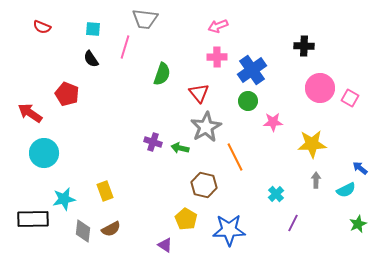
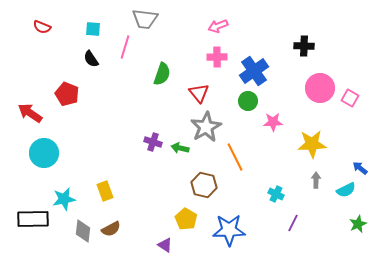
blue cross: moved 2 px right, 1 px down
cyan cross: rotated 21 degrees counterclockwise
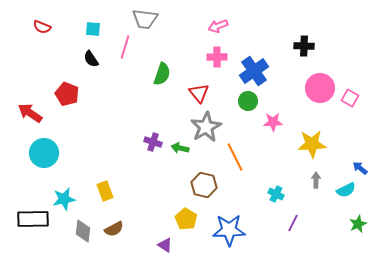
brown semicircle: moved 3 px right
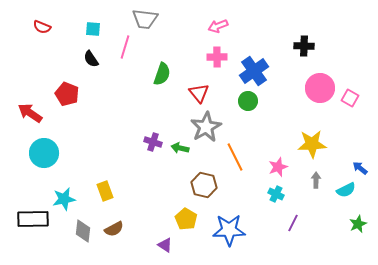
pink star: moved 5 px right, 45 px down; rotated 18 degrees counterclockwise
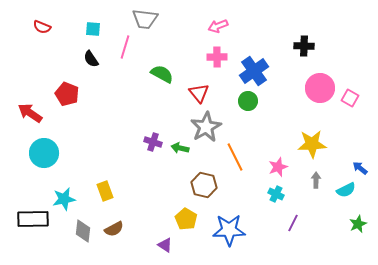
green semicircle: rotated 80 degrees counterclockwise
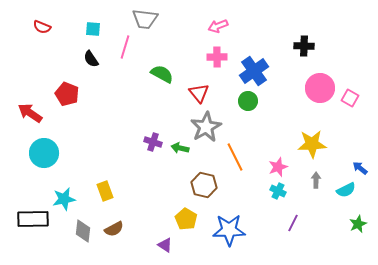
cyan cross: moved 2 px right, 3 px up
